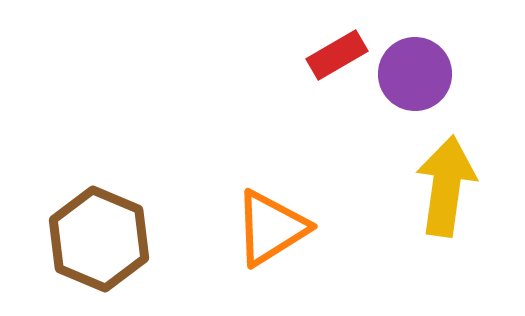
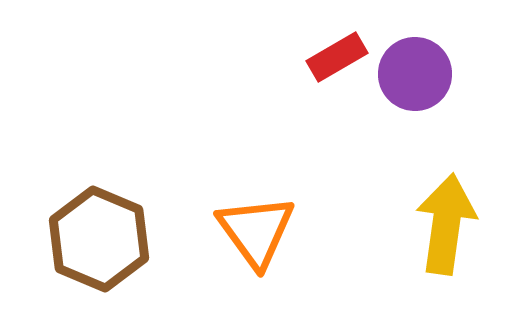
red rectangle: moved 2 px down
yellow arrow: moved 38 px down
orange triangle: moved 15 px left, 3 px down; rotated 34 degrees counterclockwise
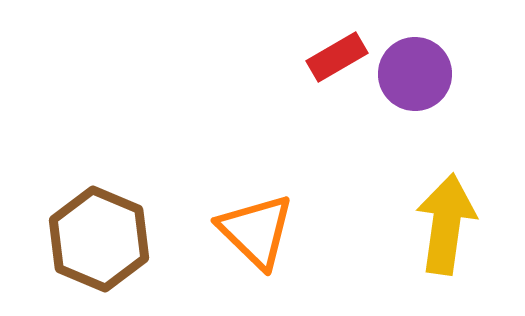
orange triangle: rotated 10 degrees counterclockwise
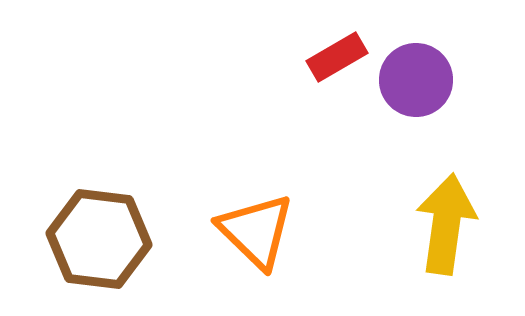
purple circle: moved 1 px right, 6 px down
brown hexagon: rotated 16 degrees counterclockwise
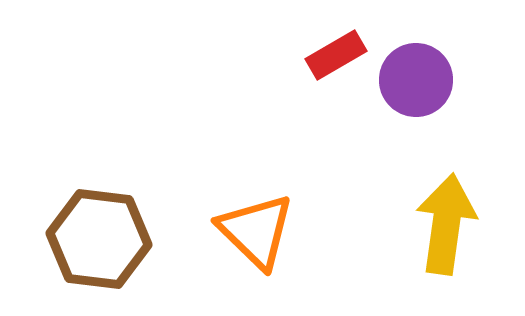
red rectangle: moved 1 px left, 2 px up
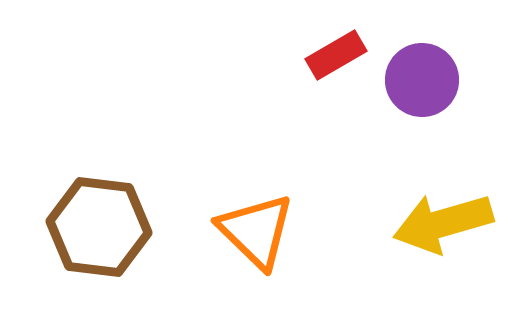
purple circle: moved 6 px right
yellow arrow: moved 3 px left, 1 px up; rotated 114 degrees counterclockwise
brown hexagon: moved 12 px up
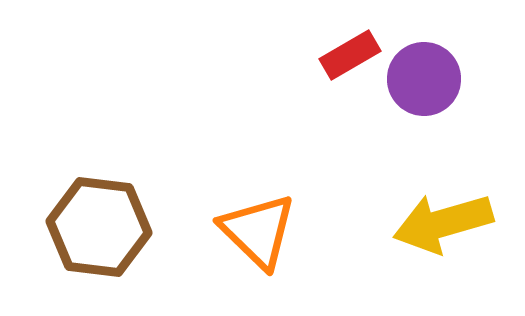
red rectangle: moved 14 px right
purple circle: moved 2 px right, 1 px up
orange triangle: moved 2 px right
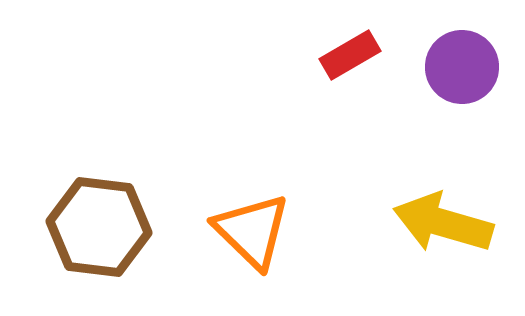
purple circle: moved 38 px right, 12 px up
yellow arrow: rotated 32 degrees clockwise
orange triangle: moved 6 px left
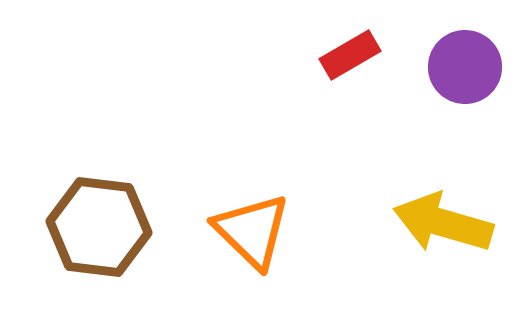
purple circle: moved 3 px right
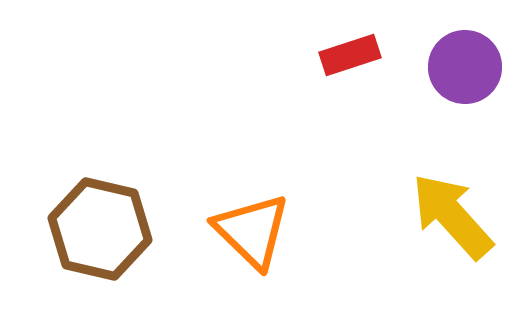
red rectangle: rotated 12 degrees clockwise
yellow arrow: moved 9 px right, 7 px up; rotated 32 degrees clockwise
brown hexagon: moved 1 px right, 2 px down; rotated 6 degrees clockwise
